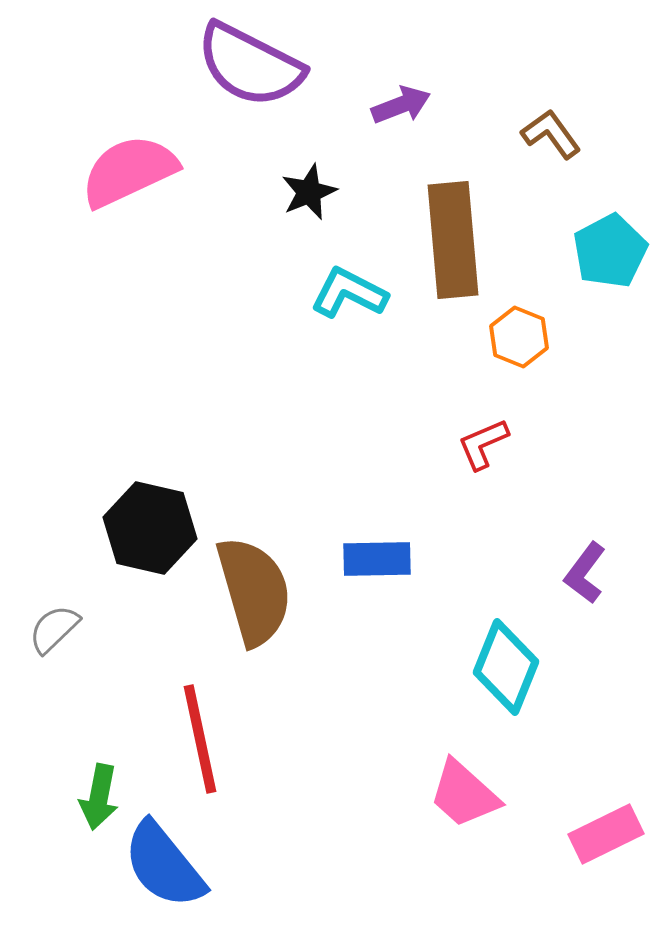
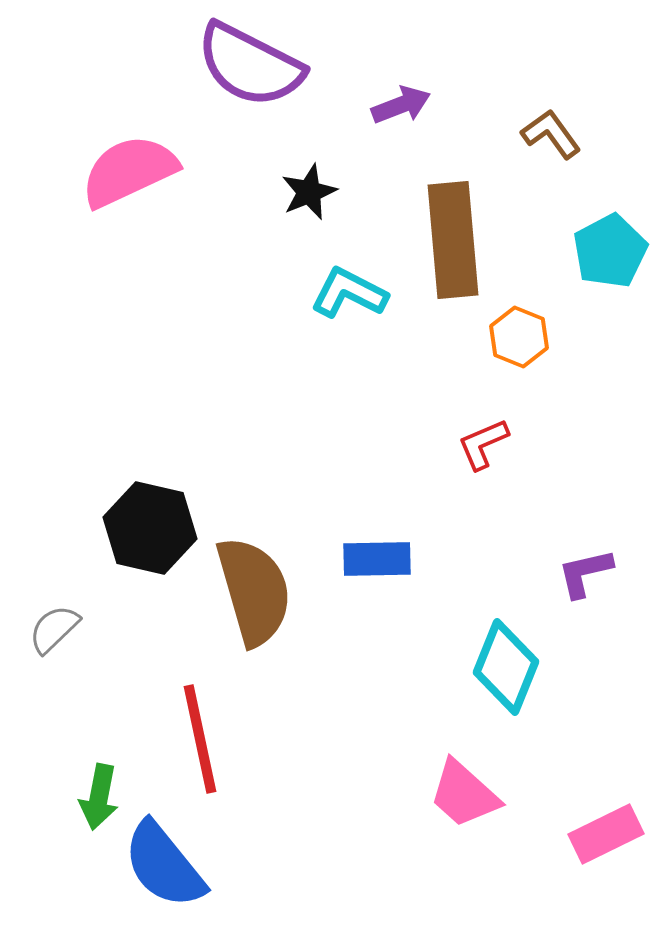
purple L-shape: rotated 40 degrees clockwise
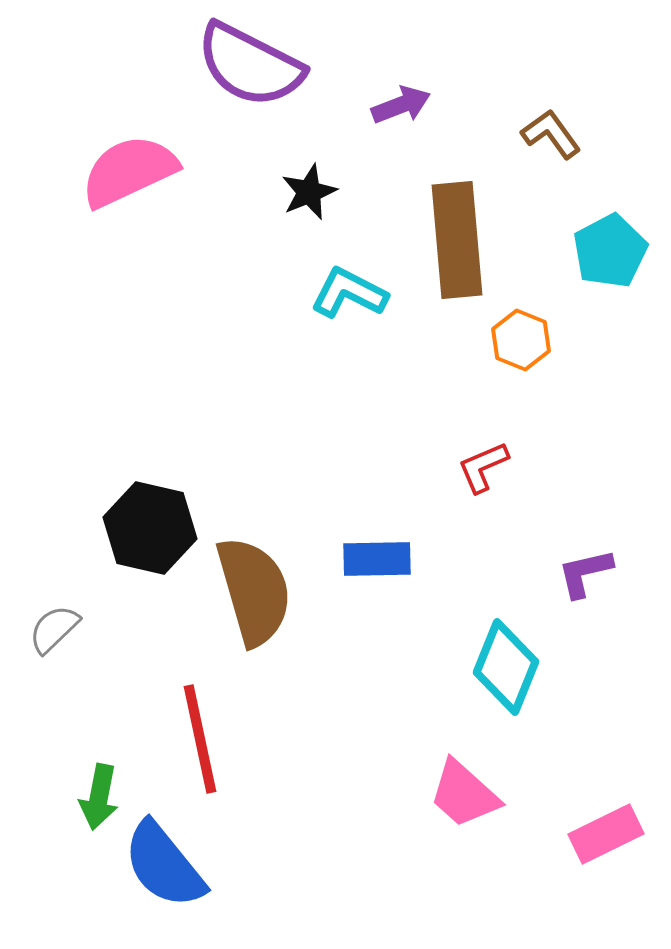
brown rectangle: moved 4 px right
orange hexagon: moved 2 px right, 3 px down
red L-shape: moved 23 px down
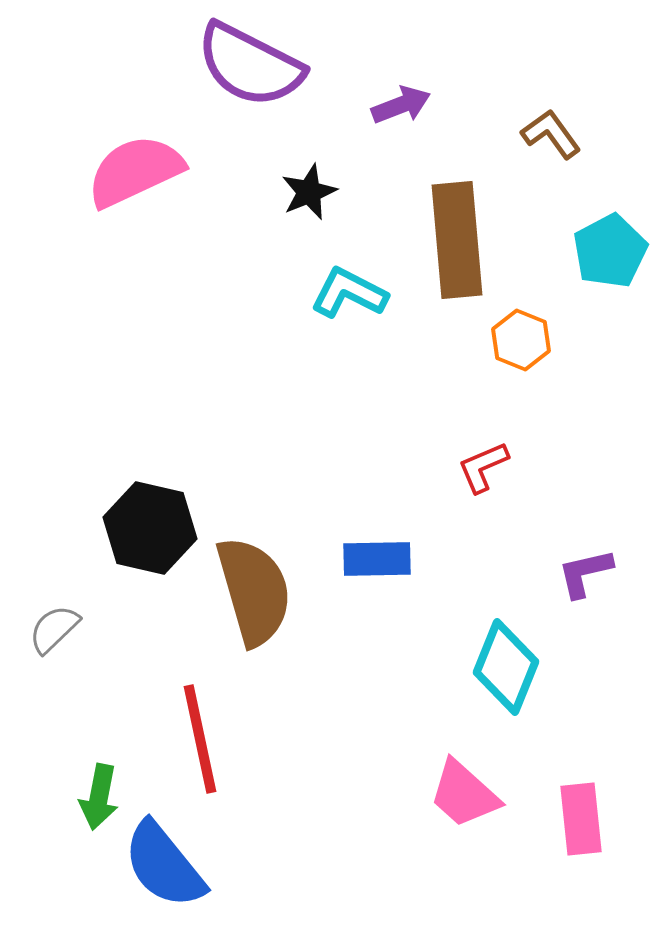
pink semicircle: moved 6 px right
pink rectangle: moved 25 px left, 15 px up; rotated 70 degrees counterclockwise
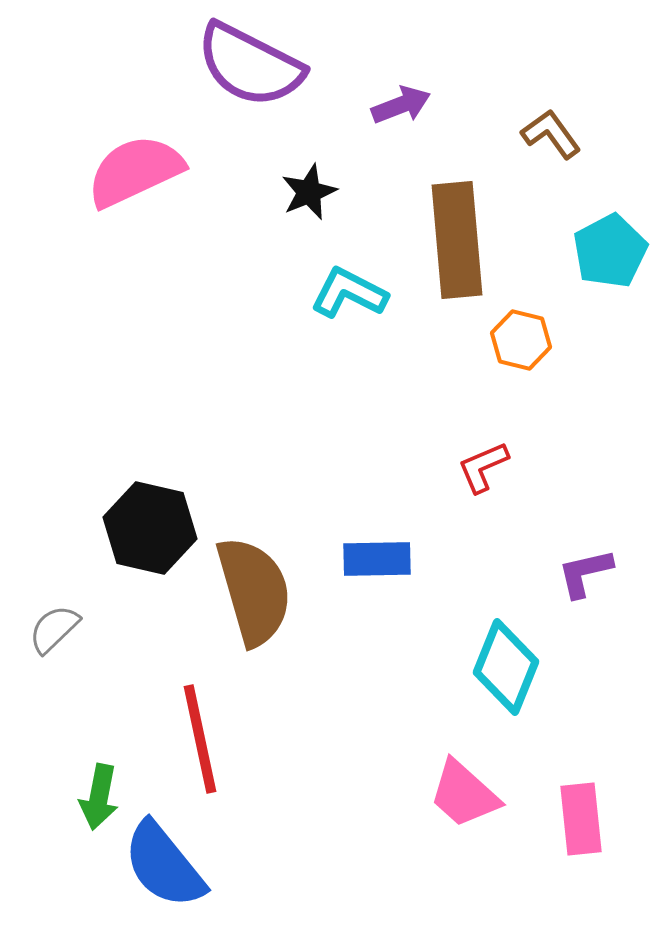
orange hexagon: rotated 8 degrees counterclockwise
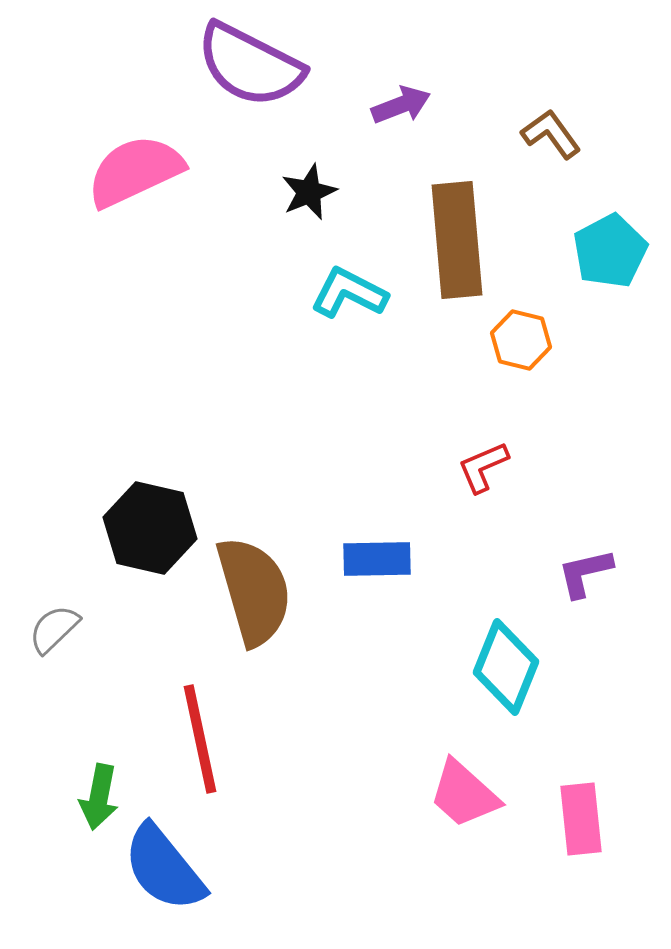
blue semicircle: moved 3 px down
